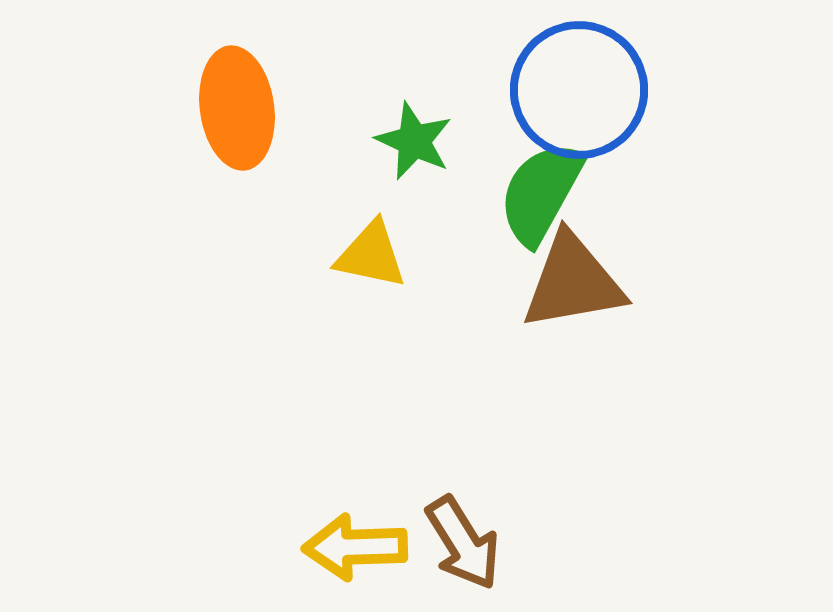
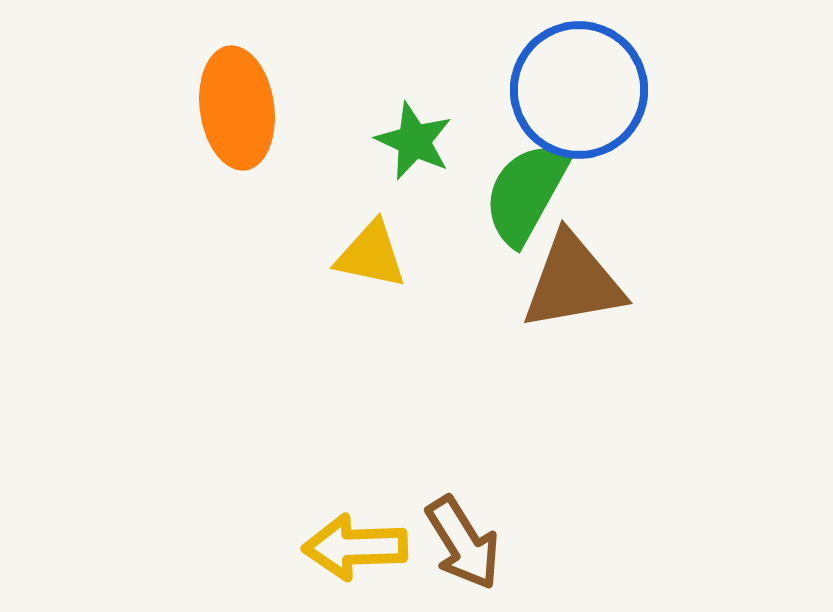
green semicircle: moved 15 px left
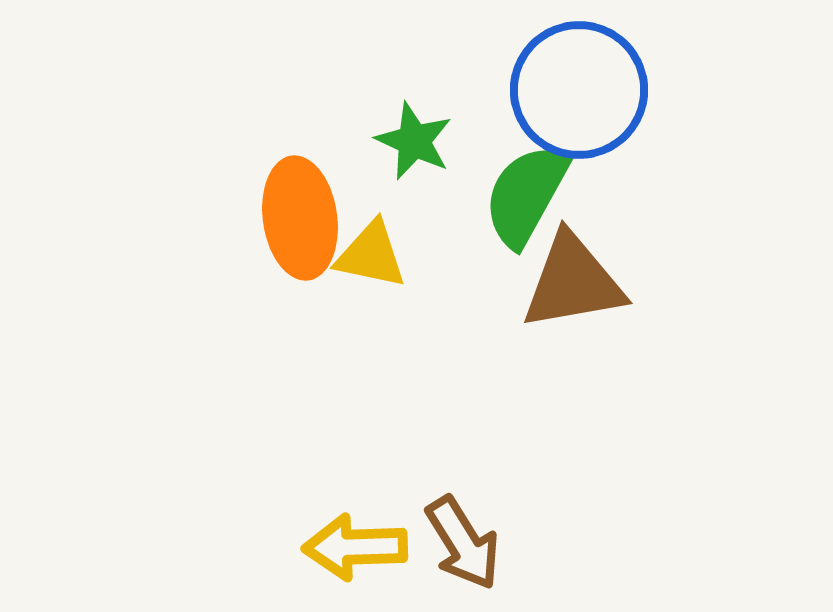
orange ellipse: moved 63 px right, 110 px down
green semicircle: moved 2 px down
